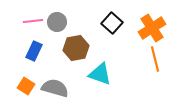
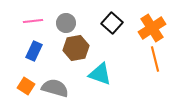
gray circle: moved 9 px right, 1 px down
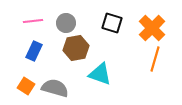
black square: rotated 25 degrees counterclockwise
orange cross: rotated 12 degrees counterclockwise
orange line: rotated 30 degrees clockwise
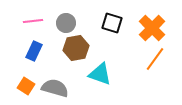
orange line: rotated 20 degrees clockwise
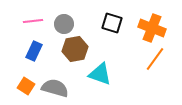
gray circle: moved 2 px left, 1 px down
orange cross: rotated 24 degrees counterclockwise
brown hexagon: moved 1 px left, 1 px down
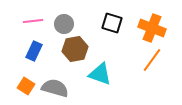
orange line: moved 3 px left, 1 px down
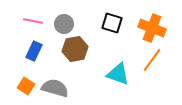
pink line: rotated 18 degrees clockwise
cyan triangle: moved 18 px right
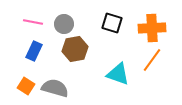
pink line: moved 1 px down
orange cross: rotated 24 degrees counterclockwise
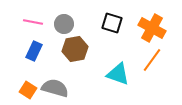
orange cross: rotated 32 degrees clockwise
orange square: moved 2 px right, 4 px down
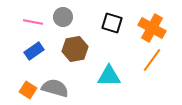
gray circle: moved 1 px left, 7 px up
blue rectangle: rotated 30 degrees clockwise
cyan triangle: moved 9 px left, 2 px down; rotated 20 degrees counterclockwise
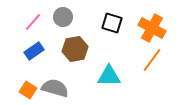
pink line: rotated 60 degrees counterclockwise
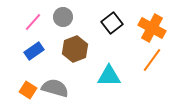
black square: rotated 35 degrees clockwise
brown hexagon: rotated 10 degrees counterclockwise
